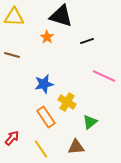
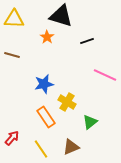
yellow triangle: moved 2 px down
pink line: moved 1 px right, 1 px up
brown triangle: moved 5 px left; rotated 18 degrees counterclockwise
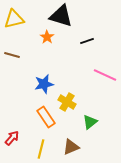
yellow triangle: rotated 15 degrees counterclockwise
yellow line: rotated 48 degrees clockwise
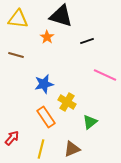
yellow triangle: moved 4 px right; rotated 20 degrees clockwise
brown line: moved 4 px right
brown triangle: moved 1 px right, 2 px down
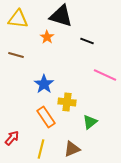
black line: rotated 40 degrees clockwise
blue star: rotated 24 degrees counterclockwise
yellow cross: rotated 24 degrees counterclockwise
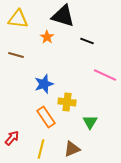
black triangle: moved 2 px right
blue star: rotated 18 degrees clockwise
green triangle: rotated 21 degrees counterclockwise
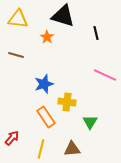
black line: moved 9 px right, 8 px up; rotated 56 degrees clockwise
brown triangle: rotated 18 degrees clockwise
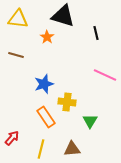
green triangle: moved 1 px up
